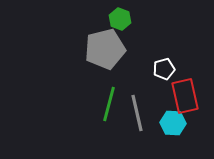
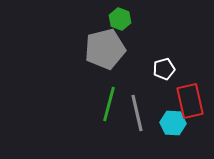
red rectangle: moved 5 px right, 5 px down
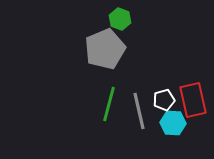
gray pentagon: rotated 9 degrees counterclockwise
white pentagon: moved 31 px down
red rectangle: moved 3 px right, 1 px up
gray line: moved 2 px right, 2 px up
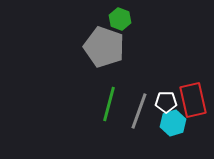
gray pentagon: moved 1 px left, 2 px up; rotated 30 degrees counterclockwise
white pentagon: moved 2 px right, 2 px down; rotated 15 degrees clockwise
gray line: rotated 33 degrees clockwise
cyan hexagon: rotated 20 degrees counterclockwise
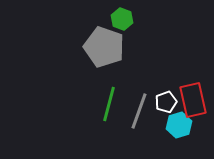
green hexagon: moved 2 px right
white pentagon: rotated 20 degrees counterclockwise
cyan hexagon: moved 6 px right, 2 px down
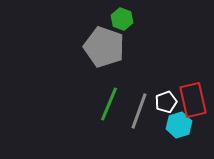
green line: rotated 8 degrees clockwise
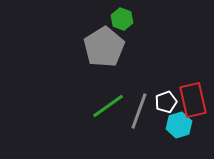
gray pentagon: rotated 21 degrees clockwise
green line: moved 1 px left, 2 px down; rotated 32 degrees clockwise
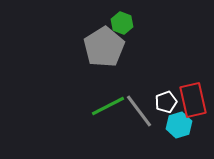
green hexagon: moved 4 px down
green line: rotated 8 degrees clockwise
gray line: rotated 57 degrees counterclockwise
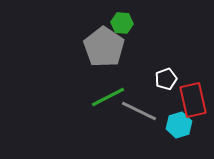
green hexagon: rotated 15 degrees counterclockwise
gray pentagon: rotated 6 degrees counterclockwise
white pentagon: moved 23 px up
green line: moved 9 px up
gray line: rotated 27 degrees counterclockwise
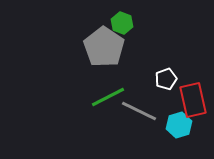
green hexagon: rotated 15 degrees clockwise
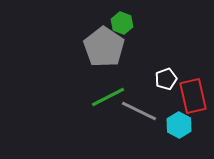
red rectangle: moved 4 px up
cyan hexagon: rotated 15 degrees counterclockwise
